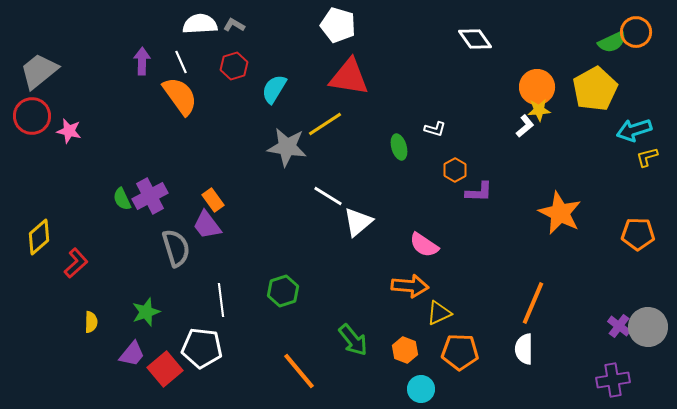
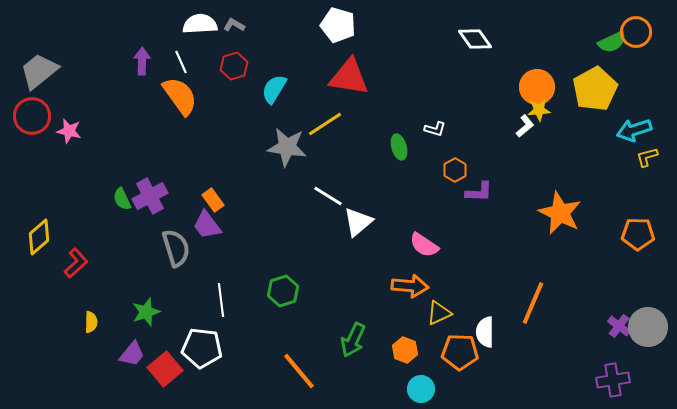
green arrow at (353, 340): rotated 64 degrees clockwise
white semicircle at (524, 349): moved 39 px left, 17 px up
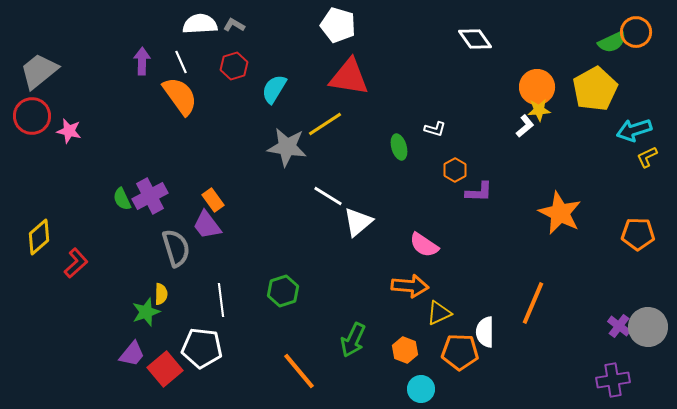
yellow L-shape at (647, 157): rotated 10 degrees counterclockwise
yellow semicircle at (91, 322): moved 70 px right, 28 px up
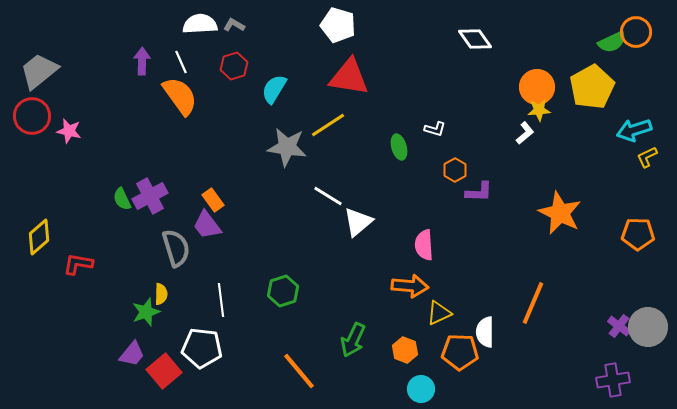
yellow pentagon at (595, 89): moved 3 px left, 2 px up
yellow line at (325, 124): moved 3 px right, 1 px down
white L-shape at (525, 126): moved 7 px down
pink semicircle at (424, 245): rotated 52 degrees clockwise
red L-shape at (76, 263): moved 2 px right, 1 px down; rotated 128 degrees counterclockwise
red square at (165, 369): moved 1 px left, 2 px down
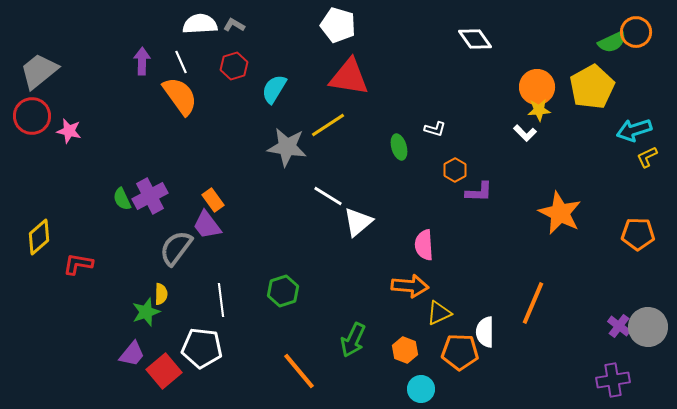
white L-shape at (525, 133): rotated 85 degrees clockwise
gray semicircle at (176, 248): rotated 126 degrees counterclockwise
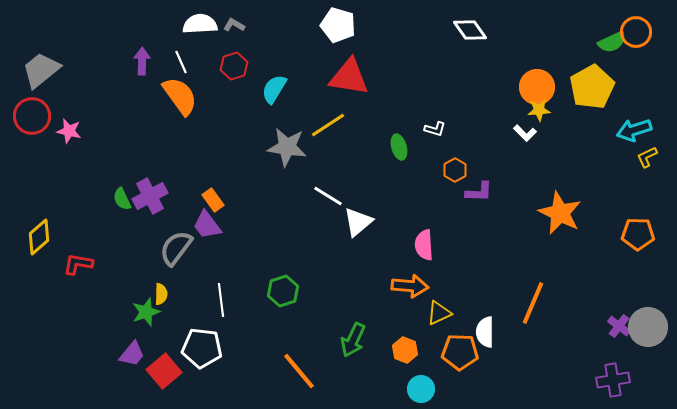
white diamond at (475, 39): moved 5 px left, 9 px up
gray trapezoid at (39, 71): moved 2 px right, 1 px up
